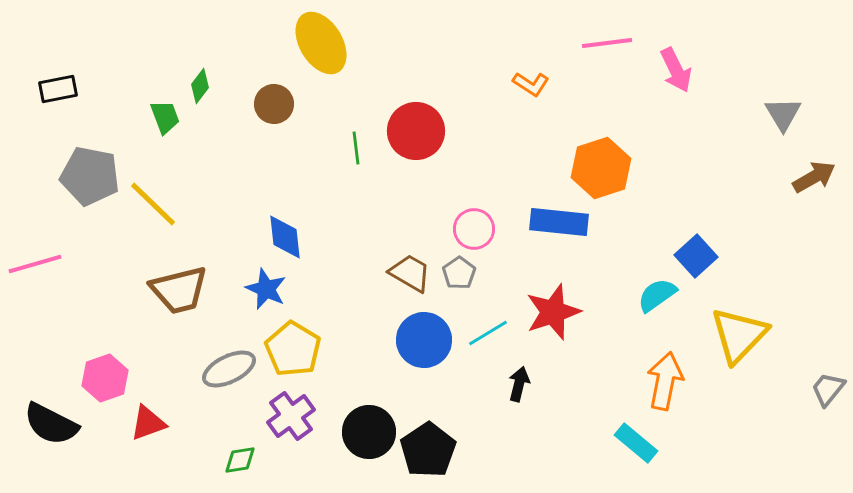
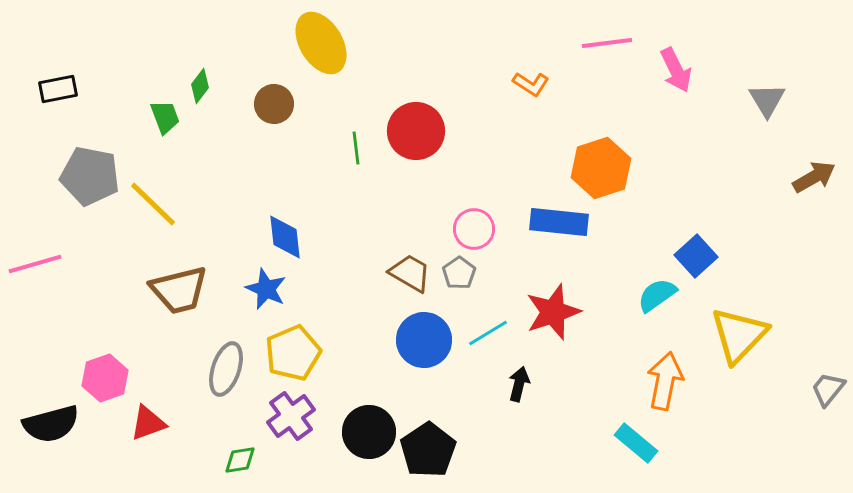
gray triangle at (783, 114): moved 16 px left, 14 px up
yellow pentagon at (293, 349): moved 4 px down; rotated 18 degrees clockwise
gray ellipse at (229, 369): moved 3 px left; rotated 46 degrees counterclockwise
black semicircle at (51, 424): rotated 42 degrees counterclockwise
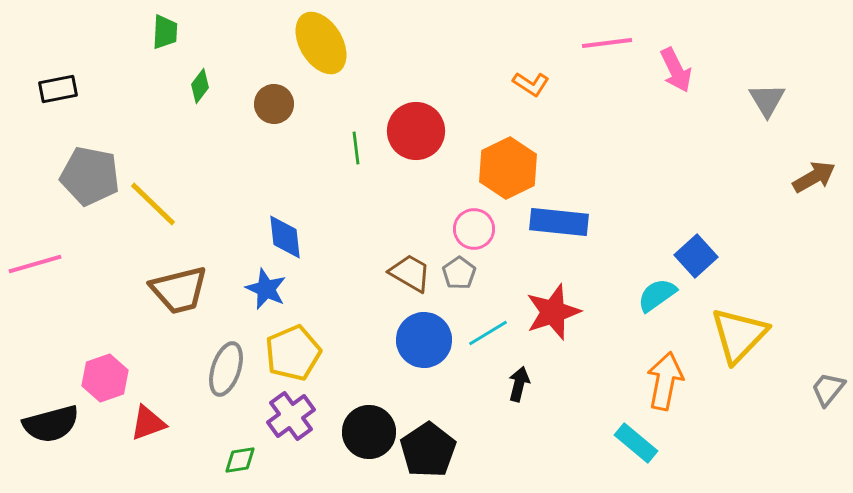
green trapezoid at (165, 117): moved 85 px up; rotated 24 degrees clockwise
orange hexagon at (601, 168): moved 93 px left; rotated 8 degrees counterclockwise
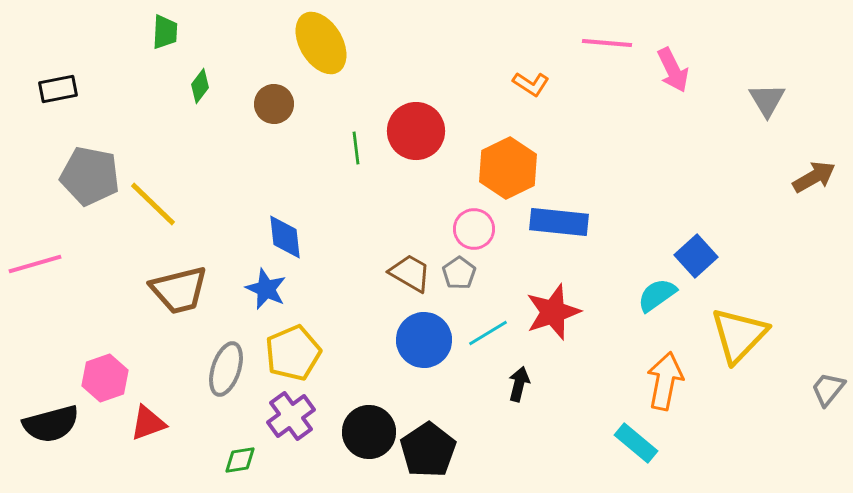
pink line at (607, 43): rotated 12 degrees clockwise
pink arrow at (676, 70): moved 3 px left
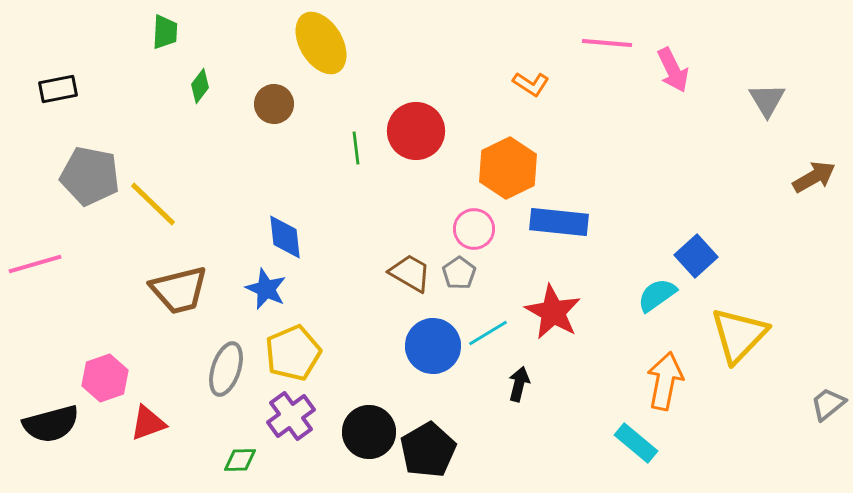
red star at (553, 312): rotated 24 degrees counterclockwise
blue circle at (424, 340): moved 9 px right, 6 px down
gray trapezoid at (828, 389): moved 15 px down; rotated 12 degrees clockwise
black pentagon at (428, 450): rotated 4 degrees clockwise
green diamond at (240, 460): rotated 8 degrees clockwise
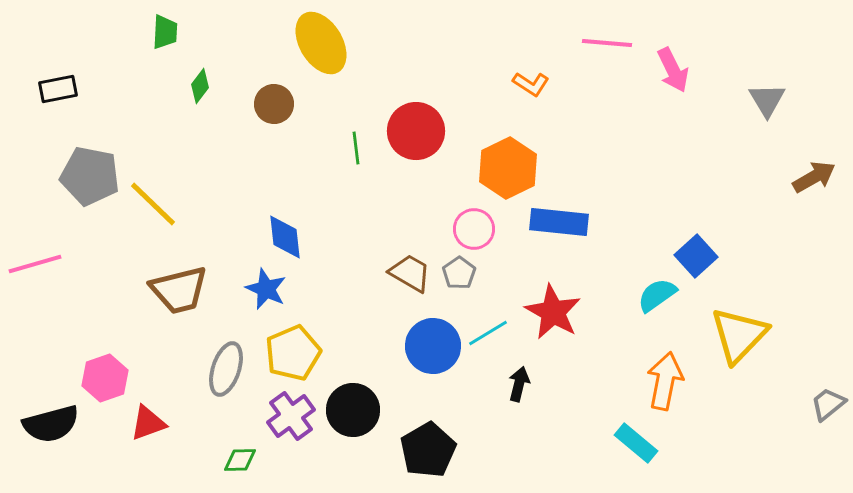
black circle at (369, 432): moved 16 px left, 22 px up
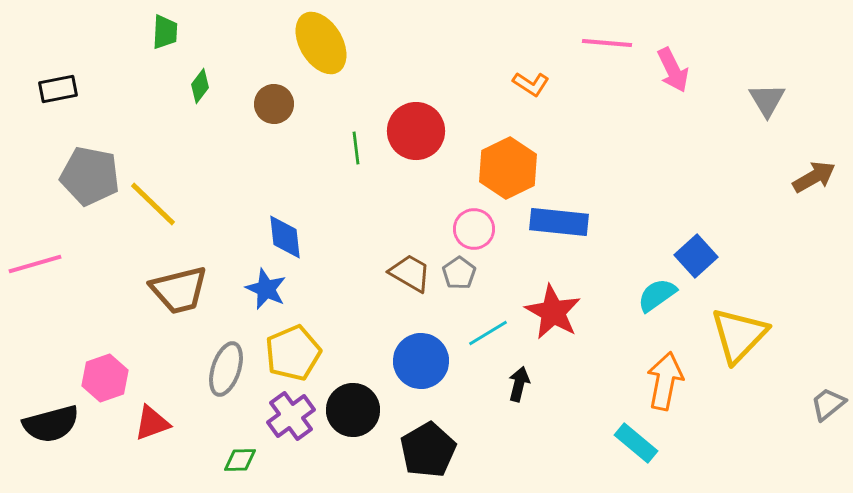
blue circle at (433, 346): moved 12 px left, 15 px down
red triangle at (148, 423): moved 4 px right
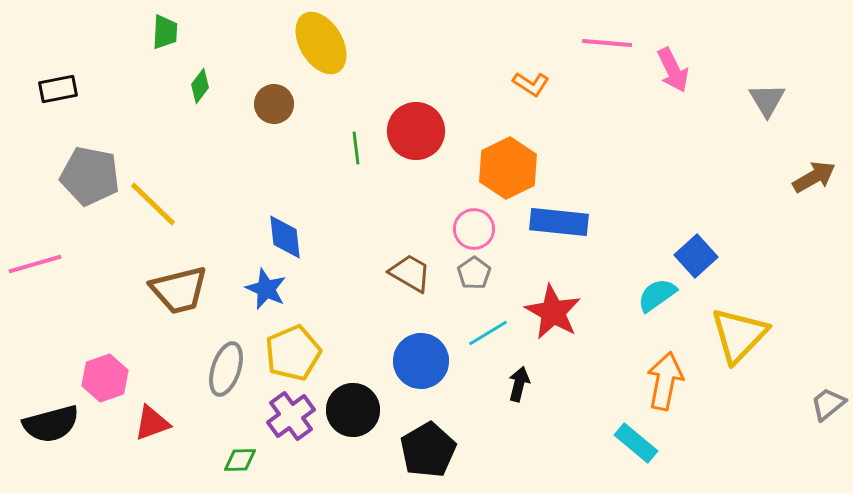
gray pentagon at (459, 273): moved 15 px right
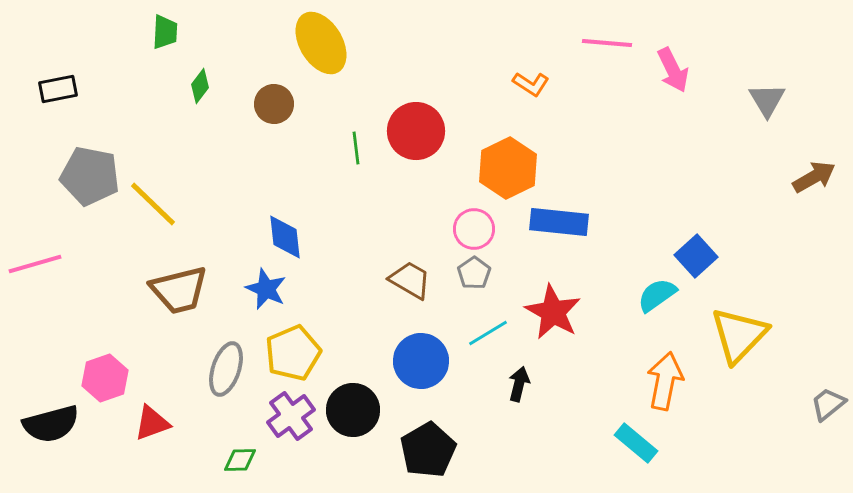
brown trapezoid at (410, 273): moved 7 px down
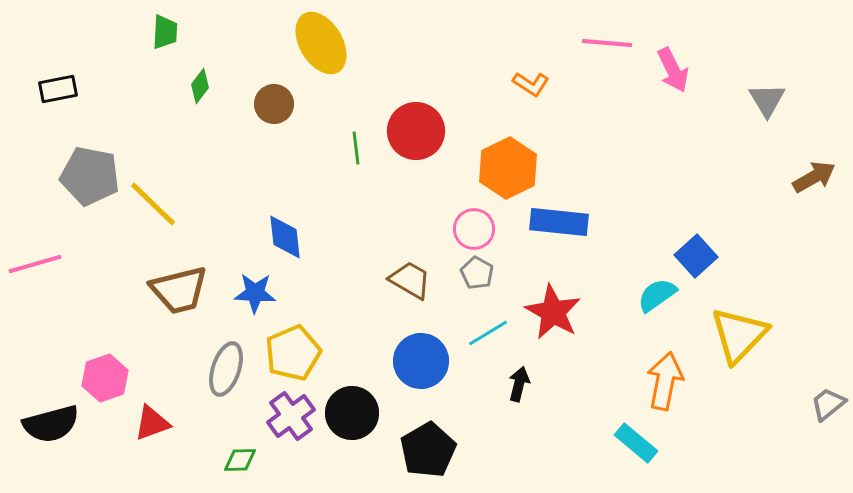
gray pentagon at (474, 273): moved 3 px right; rotated 8 degrees counterclockwise
blue star at (266, 289): moved 11 px left, 4 px down; rotated 21 degrees counterclockwise
black circle at (353, 410): moved 1 px left, 3 px down
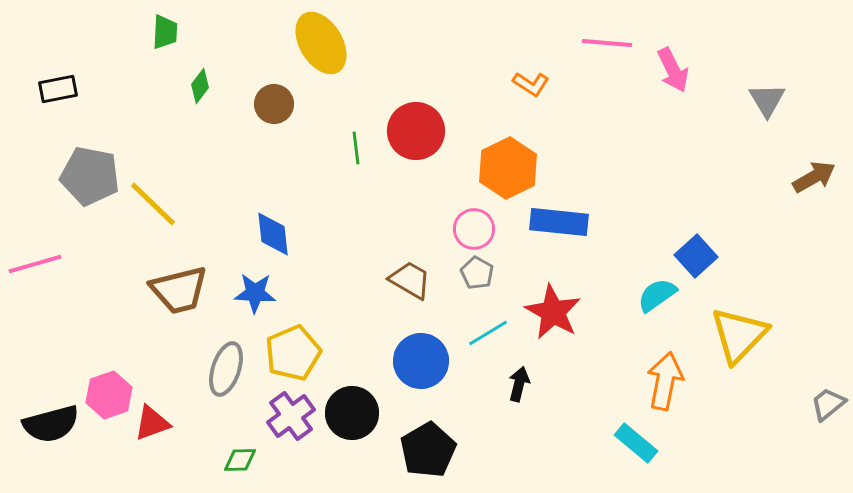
blue diamond at (285, 237): moved 12 px left, 3 px up
pink hexagon at (105, 378): moved 4 px right, 17 px down
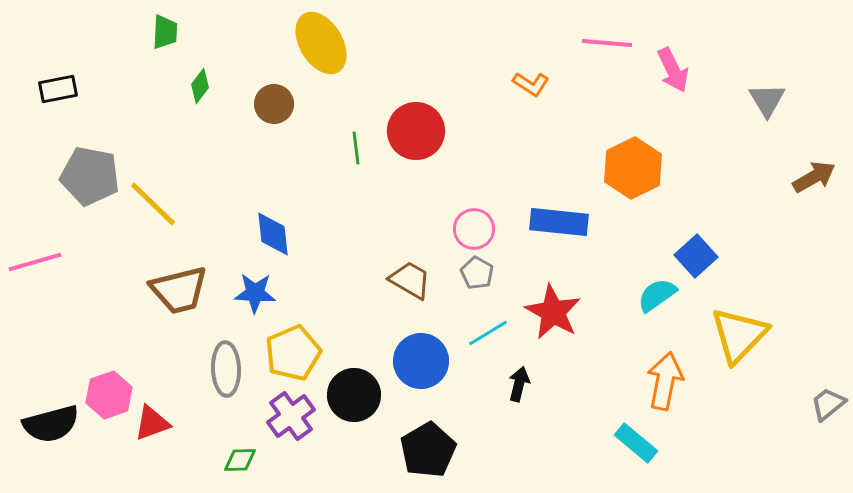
orange hexagon at (508, 168): moved 125 px right
pink line at (35, 264): moved 2 px up
gray ellipse at (226, 369): rotated 20 degrees counterclockwise
black circle at (352, 413): moved 2 px right, 18 px up
